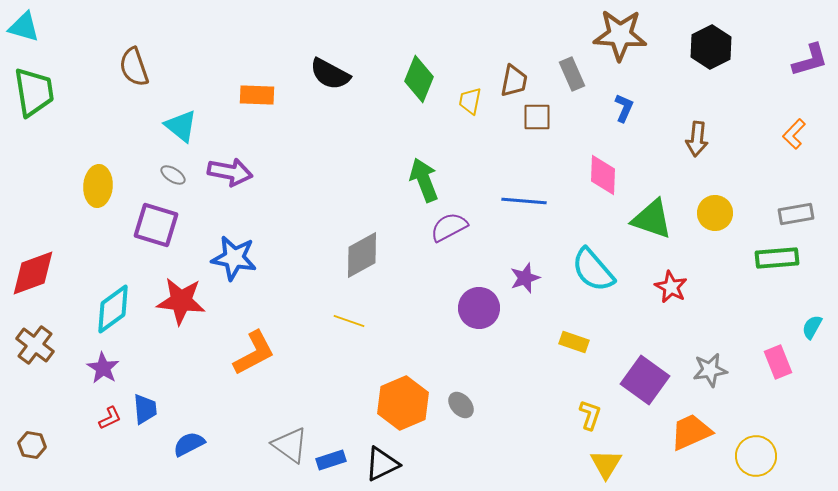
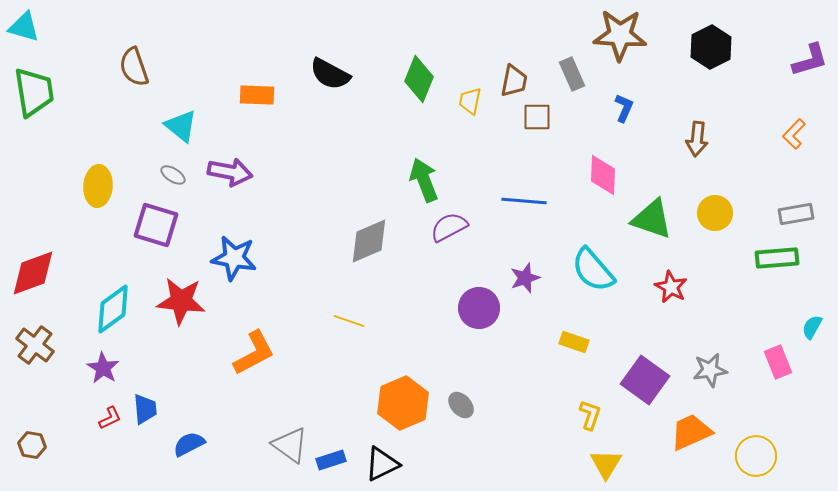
gray diamond at (362, 255): moved 7 px right, 14 px up; rotated 6 degrees clockwise
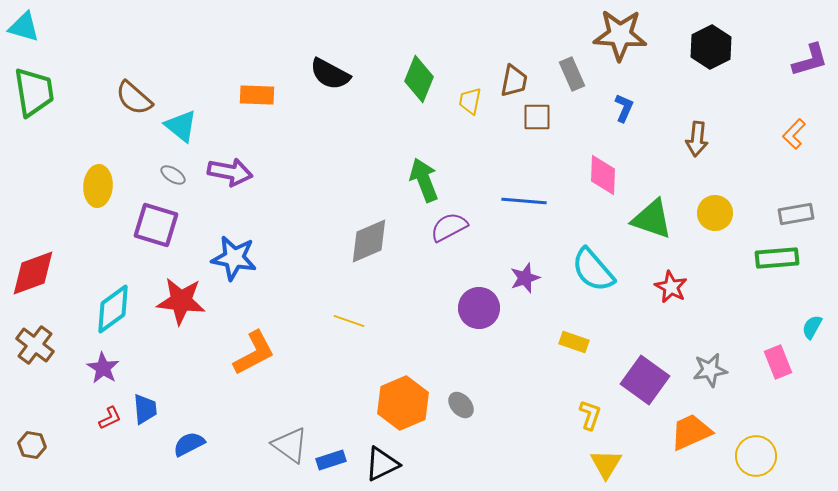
brown semicircle at (134, 67): moved 31 px down; rotated 30 degrees counterclockwise
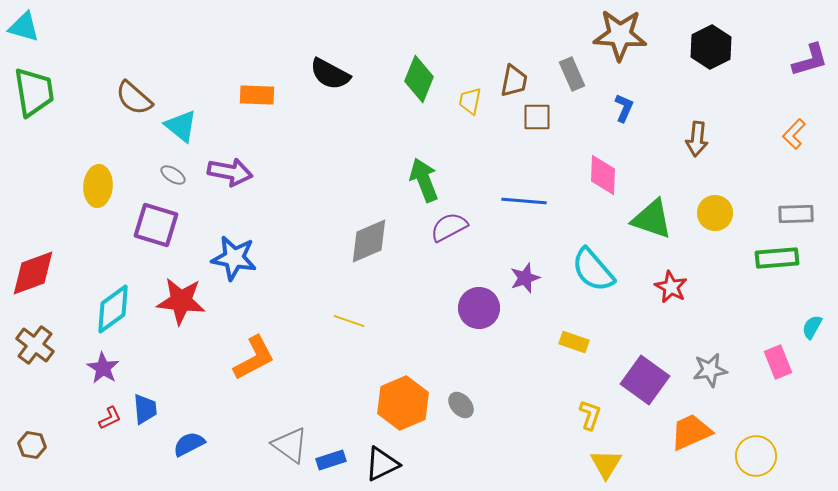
gray rectangle at (796, 214): rotated 8 degrees clockwise
orange L-shape at (254, 353): moved 5 px down
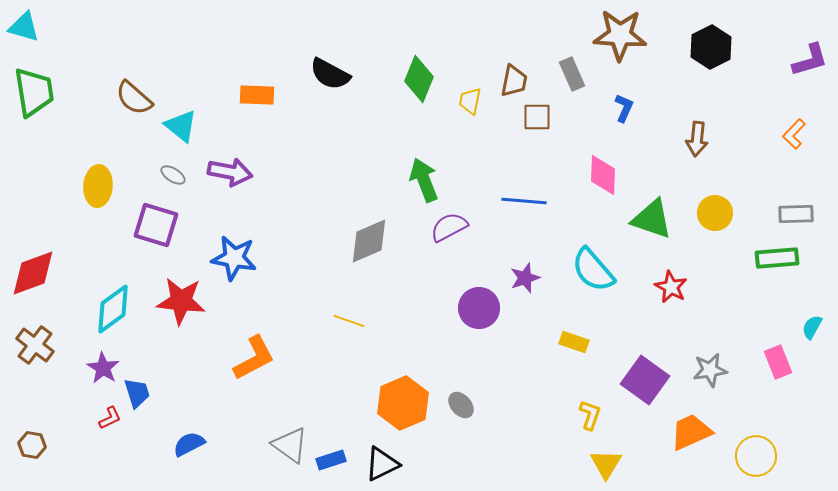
blue trapezoid at (145, 409): moved 8 px left, 16 px up; rotated 12 degrees counterclockwise
